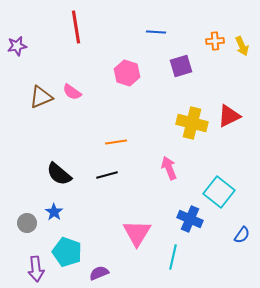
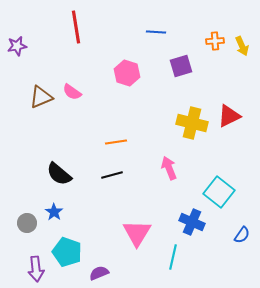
black line: moved 5 px right
blue cross: moved 2 px right, 3 px down
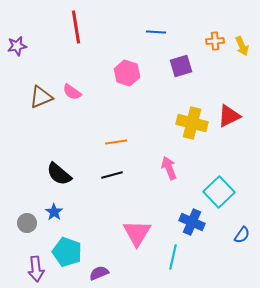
cyan square: rotated 8 degrees clockwise
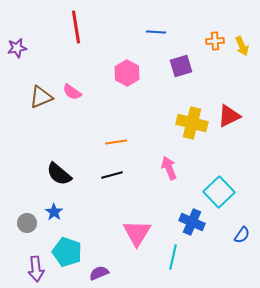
purple star: moved 2 px down
pink hexagon: rotated 10 degrees clockwise
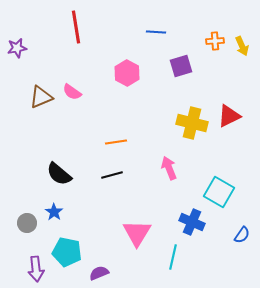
cyan square: rotated 16 degrees counterclockwise
cyan pentagon: rotated 8 degrees counterclockwise
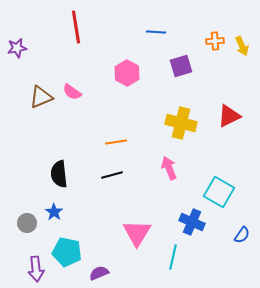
yellow cross: moved 11 px left
black semicircle: rotated 44 degrees clockwise
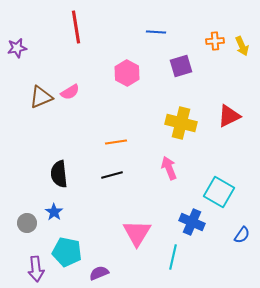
pink semicircle: moved 2 px left; rotated 66 degrees counterclockwise
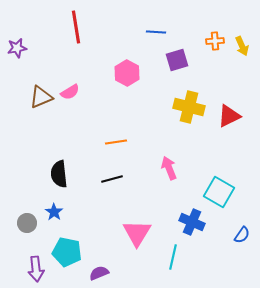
purple square: moved 4 px left, 6 px up
yellow cross: moved 8 px right, 16 px up
black line: moved 4 px down
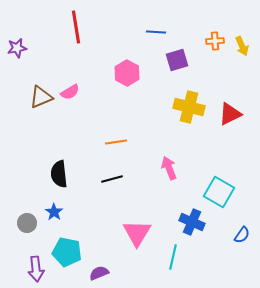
red triangle: moved 1 px right, 2 px up
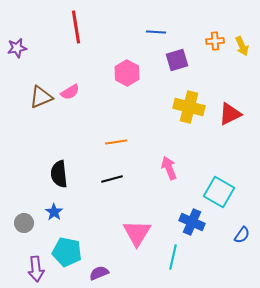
gray circle: moved 3 px left
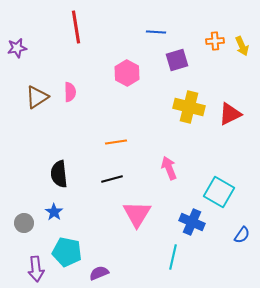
pink semicircle: rotated 60 degrees counterclockwise
brown triangle: moved 4 px left; rotated 10 degrees counterclockwise
pink triangle: moved 19 px up
